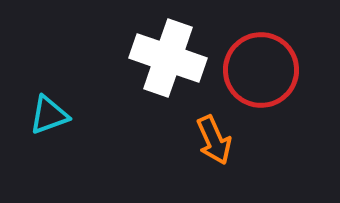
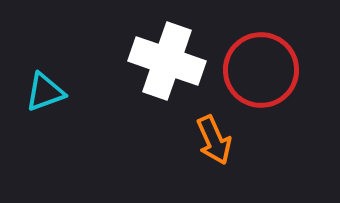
white cross: moved 1 px left, 3 px down
cyan triangle: moved 4 px left, 23 px up
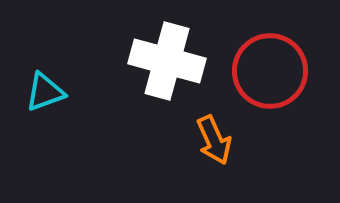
white cross: rotated 4 degrees counterclockwise
red circle: moved 9 px right, 1 px down
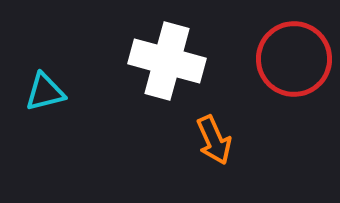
red circle: moved 24 px right, 12 px up
cyan triangle: rotated 6 degrees clockwise
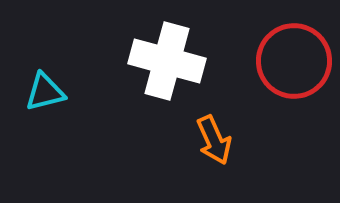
red circle: moved 2 px down
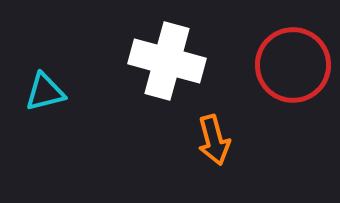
red circle: moved 1 px left, 4 px down
orange arrow: rotated 9 degrees clockwise
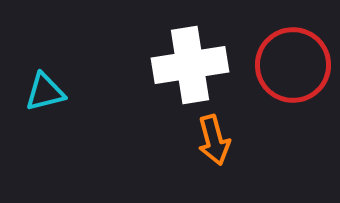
white cross: moved 23 px right, 4 px down; rotated 24 degrees counterclockwise
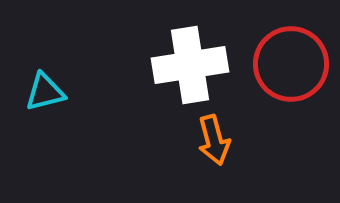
red circle: moved 2 px left, 1 px up
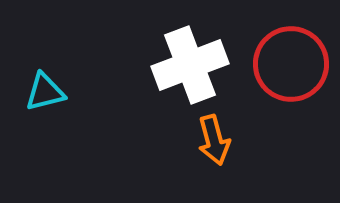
white cross: rotated 12 degrees counterclockwise
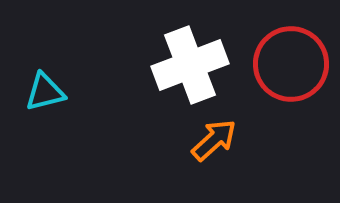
orange arrow: rotated 117 degrees counterclockwise
